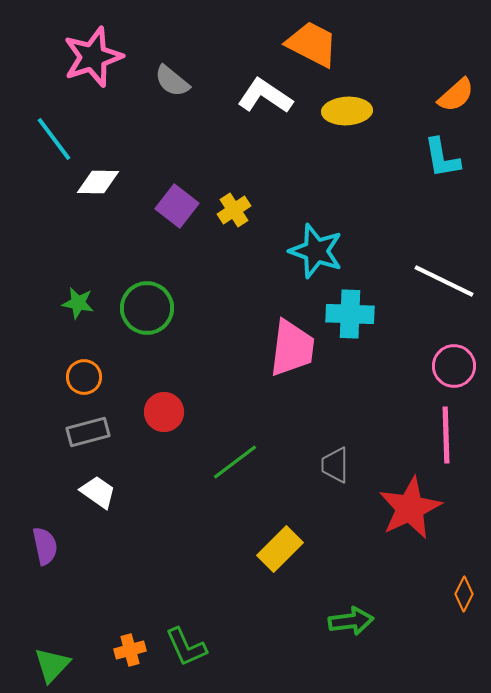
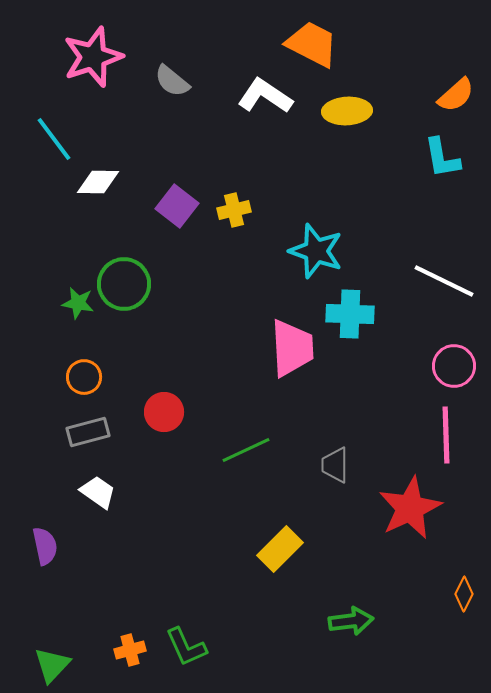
yellow cross: rotated 20 degrees clockwise
green circle: moved 23 px left, 24 px up
pink trapezoid: rotated 10 degrees counterclockwise
green line: moved 11 px right, 12 px up; rotated 12 degrees clockwise
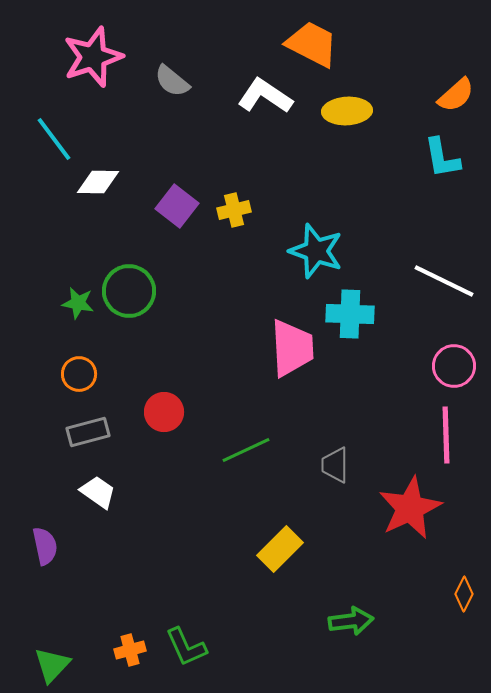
green circle: moved 5 px right, 7 px down
orange circle: moved 5 px left, 3 px up
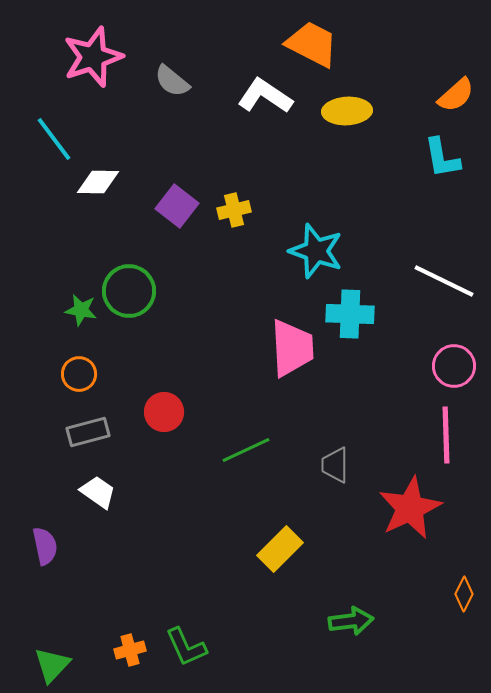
green star: moved 3 px right, 7 px down
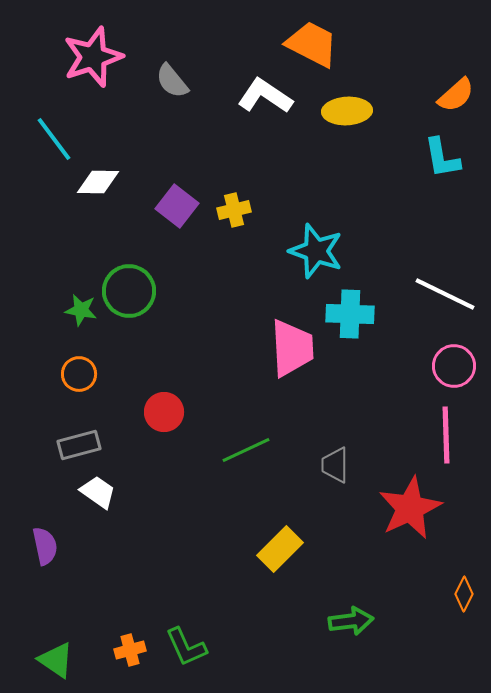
gray semicircle: rotated 12 degrees clockwise
white line: moved 1 px right, 13 px down
gray rectangle: moved 9 px left, 13 px down
green triangle: moved 4 px right, 5 px up; rotated 39 degrees counterclockwise
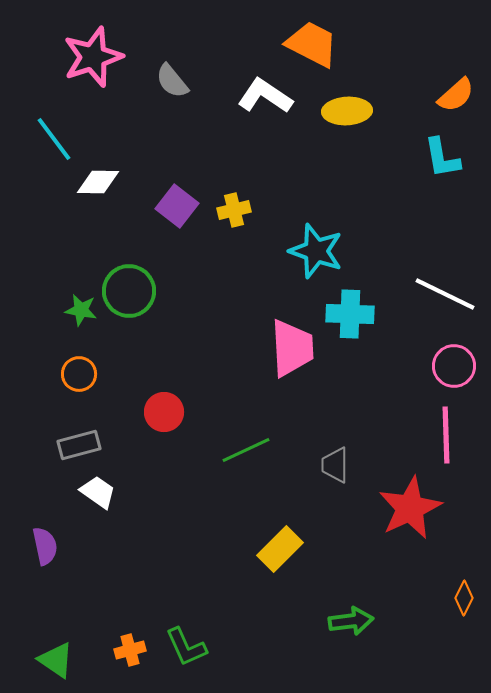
orange diamond: moved 4 px down
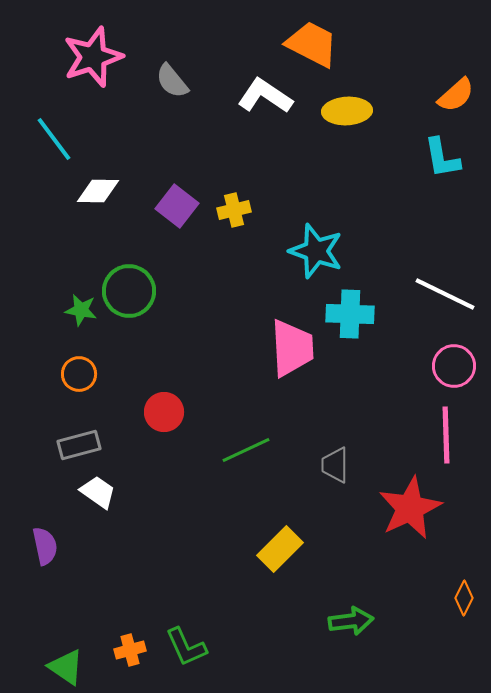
white diamond: moved 9 px down
green triangle: moved 10 px right, 7 px down
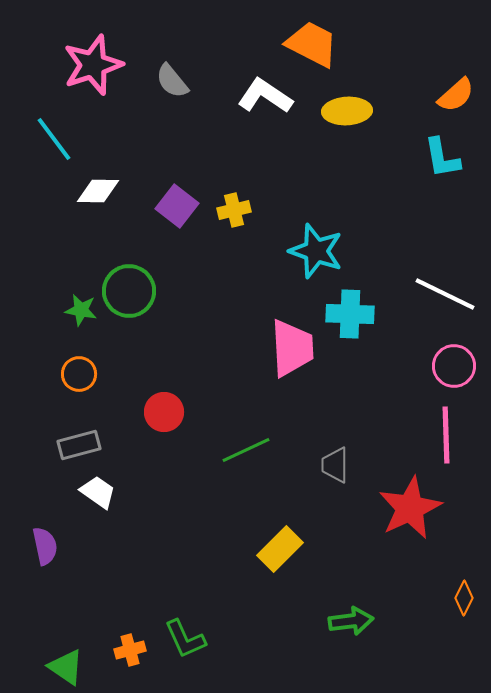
pink star: moved 8 px down
green L-shape: moved 1 px left, 8 px up
